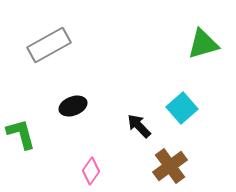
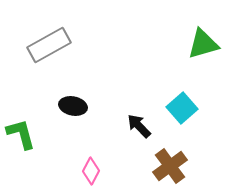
black ellipse: rotated 32 degrees clockwise
pink diamond: rotated 8 degrees counterclockwise
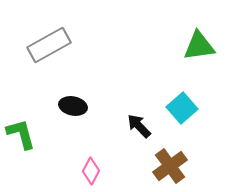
green triangle: moved 4 px left, 2 px down; rotated 8 degrees clockwise
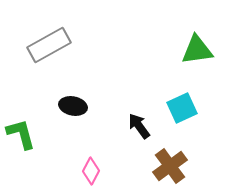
green triangle: moved 2 px left, 4 px down
cyan square: rotated 16 degrees clockwise
black arrow: rotated 8 degrees clockwise
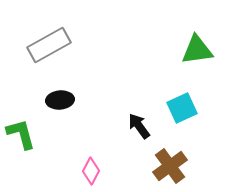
black ellipse: moved 13 px left, 6 px up; rotated 16 degrees counterclockwise
